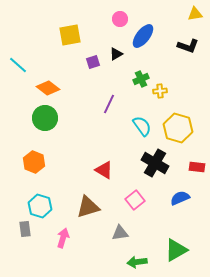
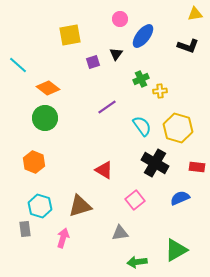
black triangle: rotated 24 degrees counterclockwise
purple line: moved 2 px left, 3 px down; rotated 30 degrees clockwise
brown triangle: moved 8 px left, 1 px up
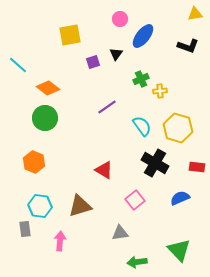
cyan hexagon: rotated 10 degrees counterclockwise
pink arrow: moved 3 px left, 3 px down; rotated 12 degrees counterclockwise
green triangle: moved 3 px right; rotated 45 degrees counterclockwise
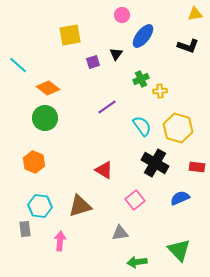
pink circle: moved 2 px right, 4 px up
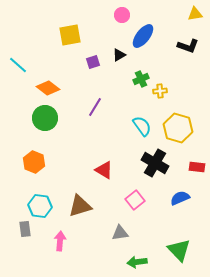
black triangle: moved 3 px right, 1 px down; rotated 24 degrees clockwise
purple line: moved 12 px left; rotated 24 degrees counterclockwise
